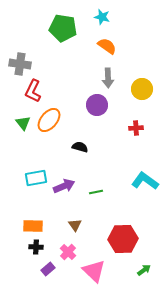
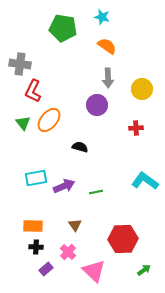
purple rectangle: moved 2 px left
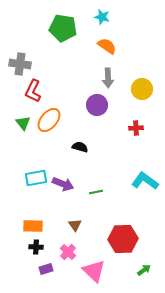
purple arrow: moved 1 px left, 2 px up; rotated 45 degrees clockwise
purple rectangle: rotated 24 degrees clockwise
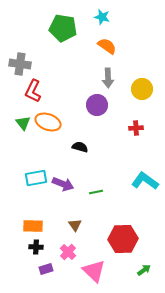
orange ellipse: moved 1 px left, 2 px down; rotated 70 degrees clockwise
